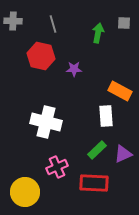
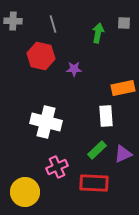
orange rectangle: moved 3 px right, 3 px up; rotated 40 degrees counterclockwise
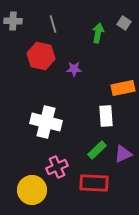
gray square: rotated 32 degrees clockwise
yellow circle: moved 7 px right, 2 px up
